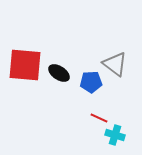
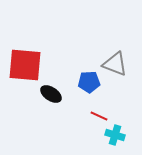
gray triangle: rotated 16 degrees counterclockwise
black ellipse: moved 8 px left, 21 px down
blue pentagon: moved 2 px left
red line: moved 2 px up
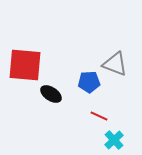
cyan cross: moved 1 px left, 5 px down; rotated 30 degrees clockwise
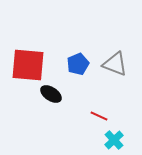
red square: moved 3 px right
blue pentagon: moved 11 px left, 18 px up; rotated 20 degrees counterclockwise
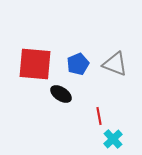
red square: moved 7 px right, 1 px up
black ellipse: moved 10 px right
red line: rotated 54 degrees clockwise
cyan cross: moved 1 px left, 1 px up
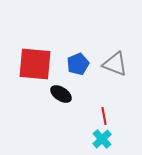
red line: moved 5 px right
cyan cross: moved 11 px left
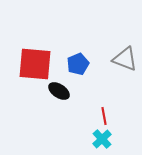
gray triangle: moved 10 px right, 5 px up
black ellipse: moved 2 px left, 3 px up
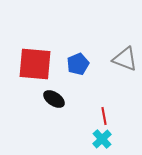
black ellipse: moved 5 px left, 8 px down
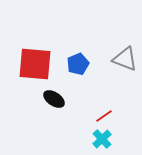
red line: rotated 66 degrees clockwise
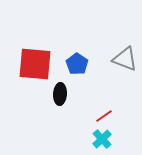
blue pentagon: moved 1 px left; rotated 15 degrees counterclockwise
black ellipse: moved 6 px right, 5 px up; rotated 60 degrees clockwise
